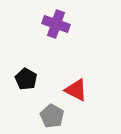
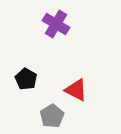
purple cross: rotated 12 degrees clockwise
gray pentagon: rotated 10 degrees clockwise
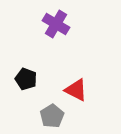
black pentagon: rotated 10 degrees counterclockwise
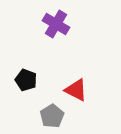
black pentagon: moved 1 px down
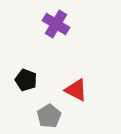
gray pentagon: moved 3 px left
